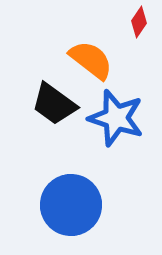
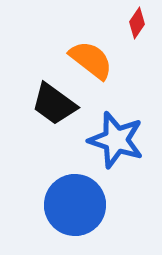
red diamond: moved 2 px left, 1 px down
blue star: moved 22 px down
blue circle: moved 4 px right
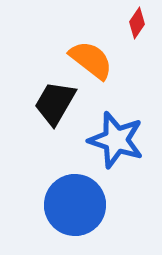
black trapezoid: moved 1 px right, 1 px up; rotated 84 degrees clockwise
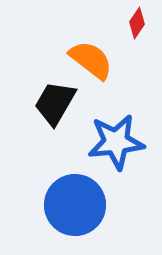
blue star: moved 2 px down; rotated 24 degrees counterclockwise
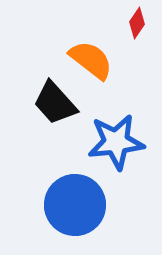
black trapezoid: rotated 72 degrees counterclockwise
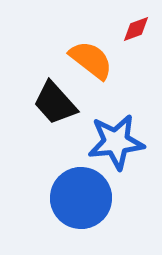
red diamond: moved 1 px left, 6 px down; rotated 36 degrees clockwise
blue circle: moved 6 px right, 7 px up
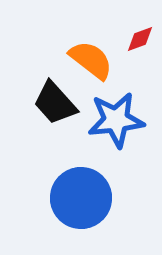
red diamond: moved 4 px right, 10 px down
blue star: moved 22 px up
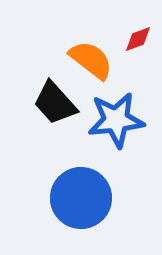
red diamond: moved 2 px left
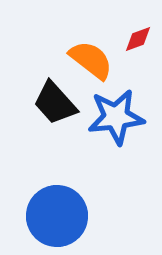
blue star: moved 3 px up
blue circle: moved 24 px left, 18 px down
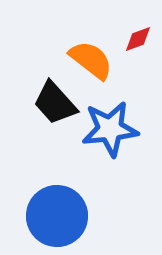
blue star: moved 6 px left, 12 px down
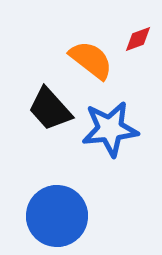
black trapezoid: moved 5 px left, 6 px down
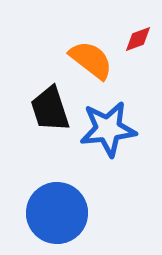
black trapezoid: rotated 24 degrees clockwise
blue star: moved 2 px left
blue circle: moved 3 px up
